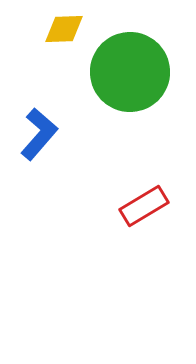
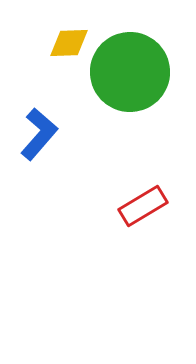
yellow diamond: moved 5 px right, 14 px down
red rectangle: moved 1 px left
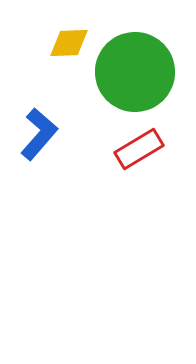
green circle: moved 5 px right
red rectangle: moved 4 px left, 57 px up
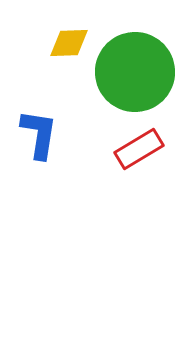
blue L-shape: rotated 32 degrees counterclockwise
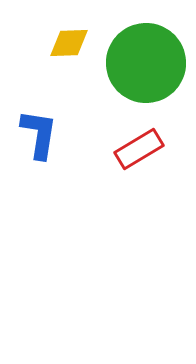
green circle: moved 11 px right, 9 px up
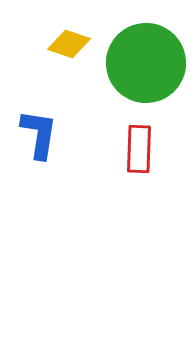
yellow diamond: moved 1 px down; rotated 21 degrees clockwise
red rectangle: rotated 57 degrees counterclockwise
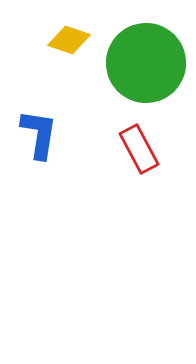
yellow diamond: moved 4 px up
red rectangle: rotated 30 degrees counterclockwise
